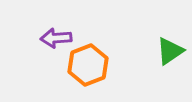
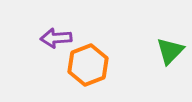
green triangle: rotated 12 degrees counterclockwise
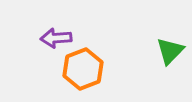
orange hexagon: moved 5 px left, 4 px down
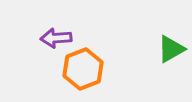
green triangle: moved 1 px right, 2 px up; rotated 16 degrees clockwise
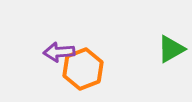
purple arrow: moved 3 px right, 14 px down
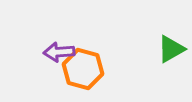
orange hexagon: rotated 24 degrees counterclockwise
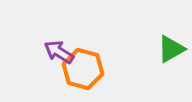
purple arrow: rotated 36 degrees clockwise
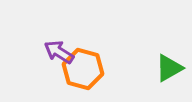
green triangle: moved 2 px left, 19 px down
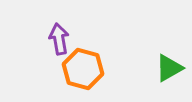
purple arrow: moved 13 px up; rotated 48 degrees clockwise
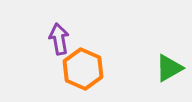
orange hexagon: rotated 9 degrees clockwise
